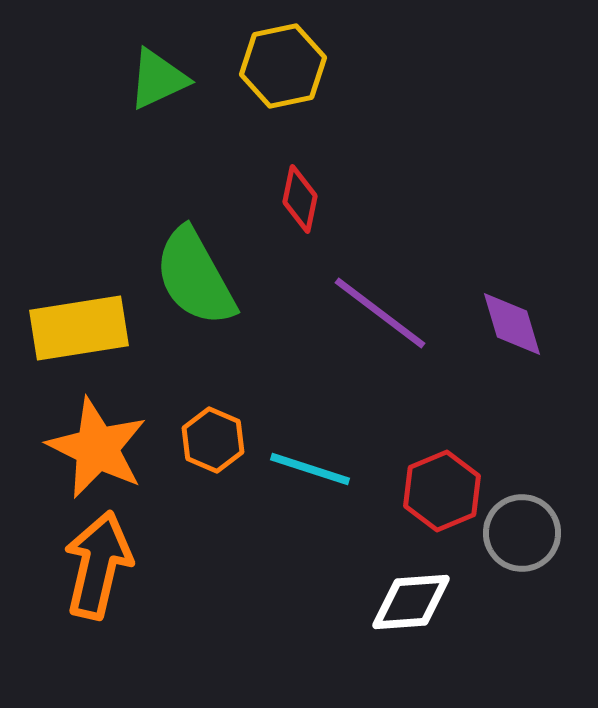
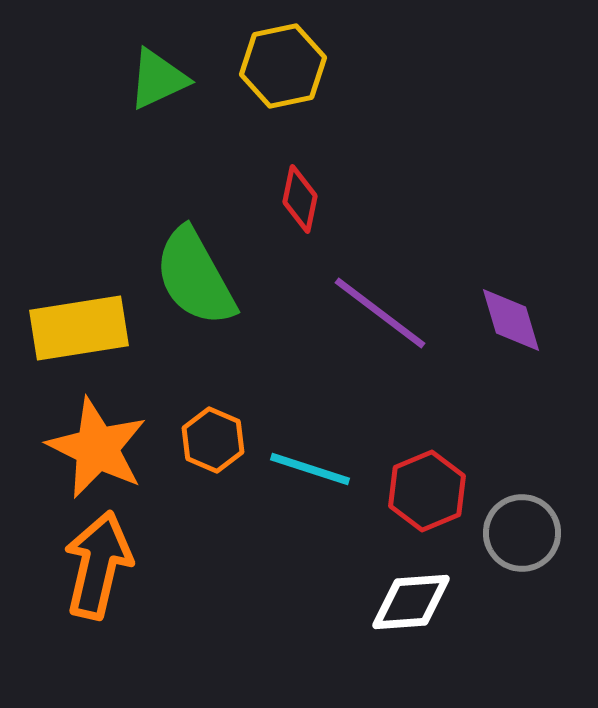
purple diamond: moved 1 px left, 4 px up
red hexagon: moved 15 px left
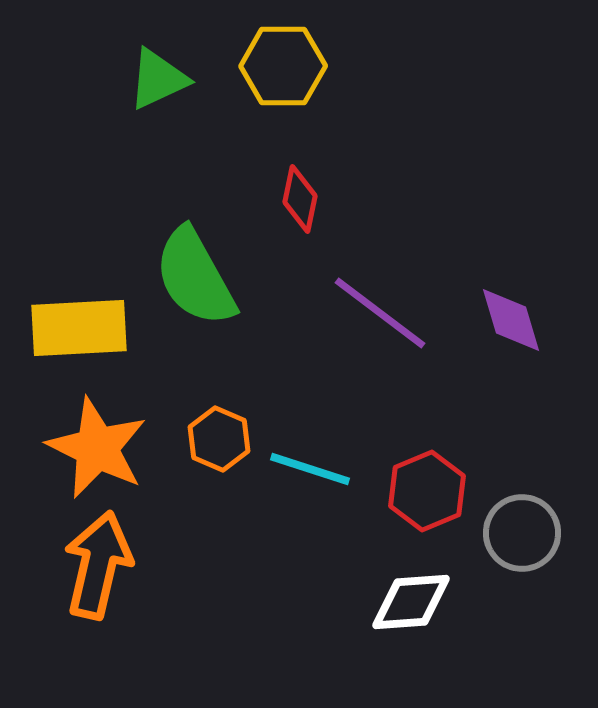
yellow hexagon: rotated 12 degrees clockwise
yellow rectangle: rotated 6 degrees clockwise
orange hexagon: moved 6 px right, 1 px up
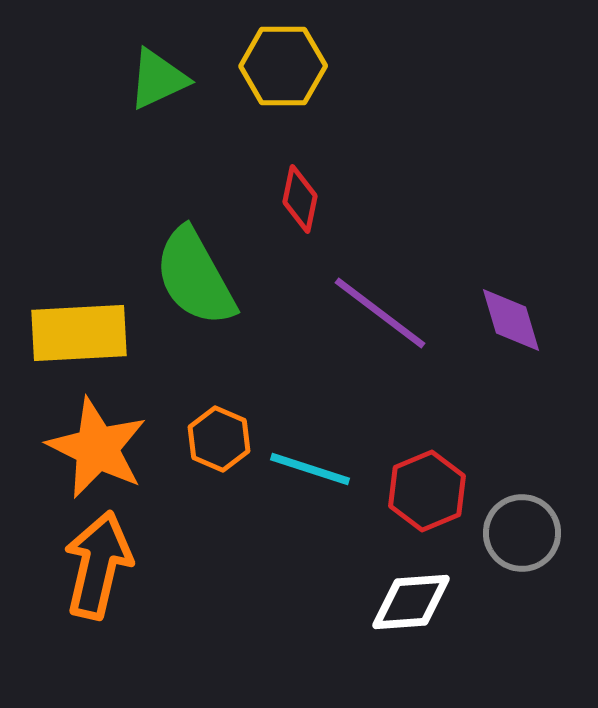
yellow rectangle: moved 5 px down
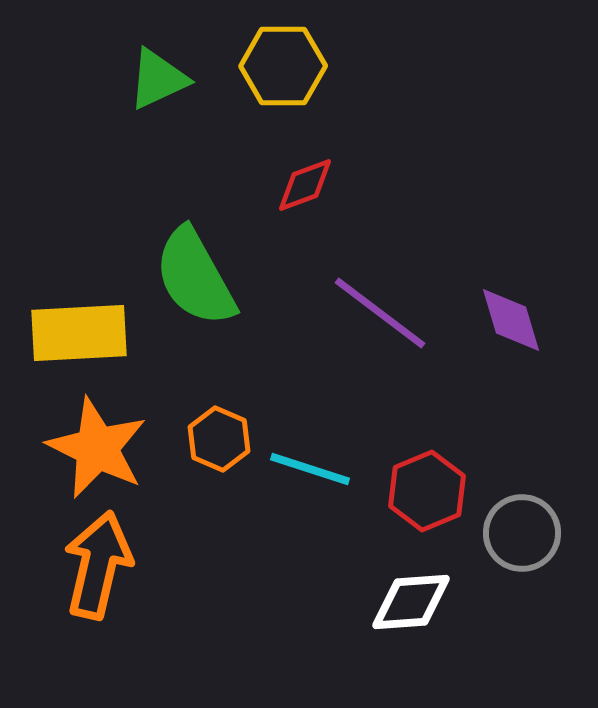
red diamond: moved 5 px right, 14 px up; rotated 58 degrees clockwise
